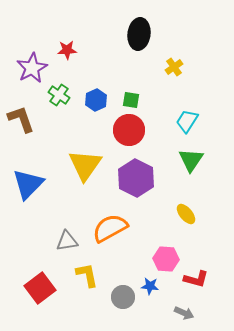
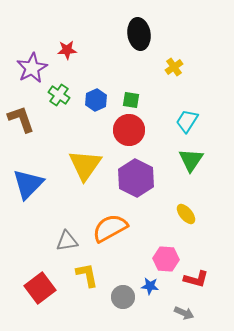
black ellipse: rotated 16 degrees counterclockwise
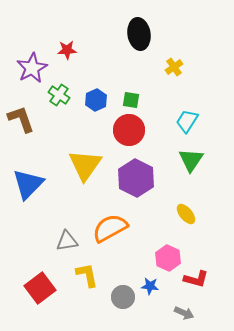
pink hexagon: moved 2 px right, 1 px up; rotated 20 degrees clockwise
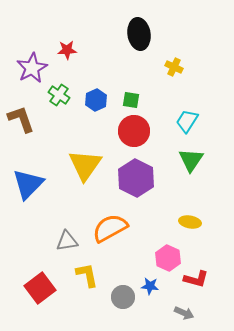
yellow cross: rotated 30 degrees counterclockwise
red circle: moved 5 px right, 1 px down
yellow ellipse: moved 4 px right, 8 px down; rotated 40 degrees counterclockwise
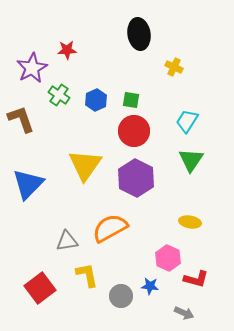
gray circle: moved 2 px left, 1 px up
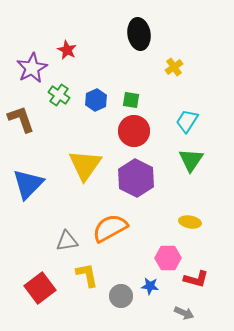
red star: rotated 30 degrees clockwise
yellow cross: rotated 30 degrees clockwise
pink hexagon: rotated 25 degrees counterclockwise
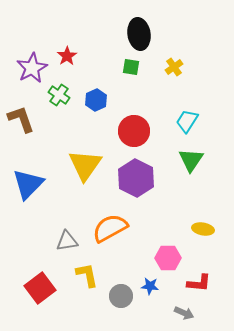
red star: moved 6 px down; rotated 12 degrees clockwise
green square: moved 33 px up
yellow ellipse: moved 13 px right, 7 px down
red L-shape: moved 3 px right, 4 px down; rotated 10 degrees counterclockwise
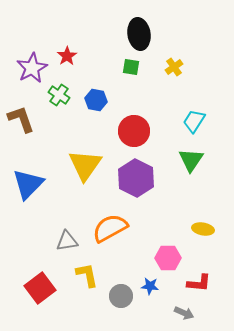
blue hexagon: rotated 25 degrees counterclockwise
cyan trapezoid: moved 7 px right
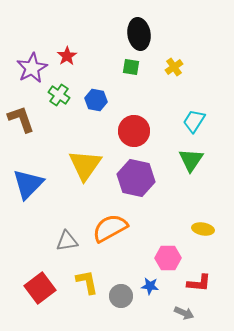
purple hexagon: rotated 15 degrees counterclockwise
yellow L-shape: moved 7 px down
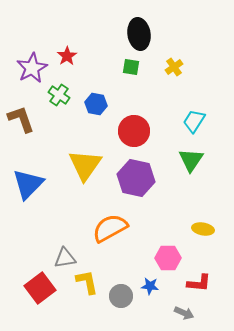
blue hexagon: moved 4 px down
gray triangle: moved 2 px left, 17 px down
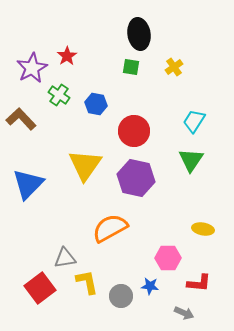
brown L-shape: rotated 24 degrees counterclockwise
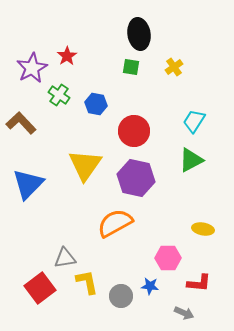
brown L-shape: moved 4 px down
green triangle: rotated 28 degrees clockwise
orange semicircle: moved 5 px right, 5 px up
